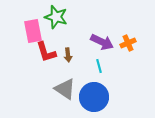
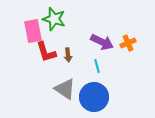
green star: moved 2 px left, 2 px down
cyan line: moved 2 px left
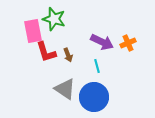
brown arrow: rotated 16 degrees counterclockwise
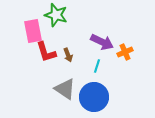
green star: moved 2 px right, 4 px up
orange cross: moved 3 px left, 9 px down
cyan line: rotated 32 degrees clockwise
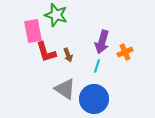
purple arrow: rotated 80 degrees clockwise
blue circle: moved 2 px down
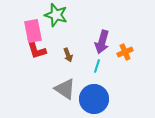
red L-shape: moved 10 px left, 3 px up
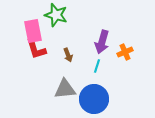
gray triangle: rotated 40 degrees counterclockwise
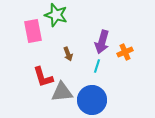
red L-shape: moved 7 px right, 28 px down
brown arrow: moved 1 px up
gray triangle: moved 3 px left, 3 px down
blue circle: moved 2 px left, 1 px down
